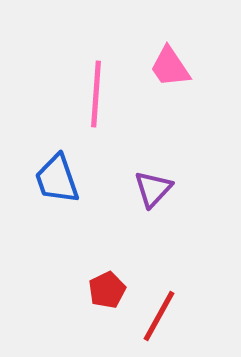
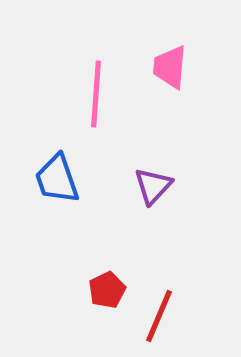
pink trapezoid: rotated 39 degrees clockwise
purple triangle: moved 3 px up
red line: rotated 6 degrees counterclockwise
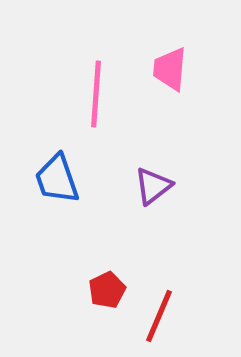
pink trapezoid: moved 2 px down
purple triangle: rotated 9 degrees clockwise
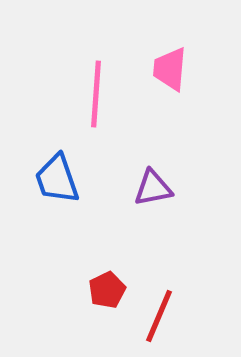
purple triangle: moved 2 px down; rotated 27 degrees clockwise
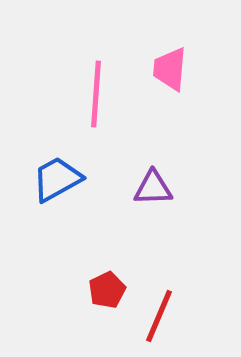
blue trapezoid: rotated 80 degrees clockwise
purple triangle: rotated 9 degrees clockwise
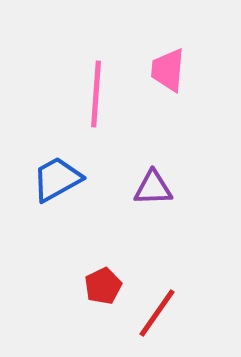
pink trapezoid: moved 2 px left, 1 px down
red pentagon: moved 4 px left, 4 px up
red line: moved 2 px left, 3 px up; rotated 12 degrees clockwise
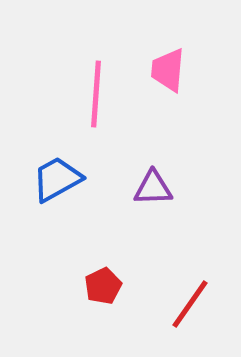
red line: moved 33 px right, 9 px up
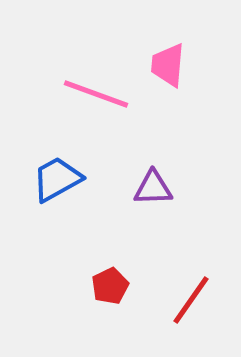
pink trapezoid: moved 5 px up
pink line: rotated 74 degrees counterclockwise
red pentagon: moved 7 px right
red line: moved 1 px right, 4 px up
